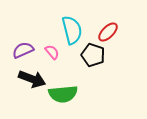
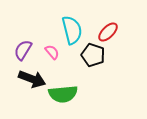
purple semicircle: rotated 35 degrees counterclockwise
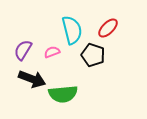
red ellipse: moved 4 px up
pink semicircle: rotated 70 degrees counterclockwise
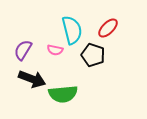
pink semicircle: moved 3 px right, 2 px up; rotated 147 degrees counterclockwise
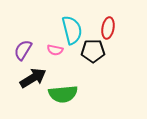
red ellipse: rotated 35 degrees counterclockwise
black pentagon: moved 4 px up; rotated 20 degrees counterclockwise
black arrow: moved 1 px right, 1 px up; rotated 52 degrees counterclockwise
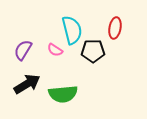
red ellipse: moved 7 px right
pink semicircle: rotated 21 degrees clockwise
black arrow: moved 6 px left, 6 px down
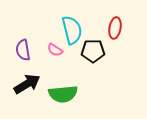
purple semicircle: rotated 40 degrees counterclockwise
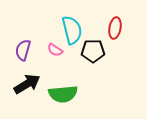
purple semicircle: rotated 25 degrees clockwise
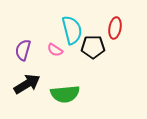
black pentagon: moved 4 px up
green semicircle: moved 2 px right
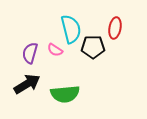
cyan semicircle: moved 1 px left, 1 px up
purple semicircle: moved 7 px right, 3 px down
